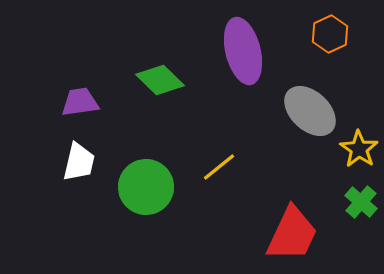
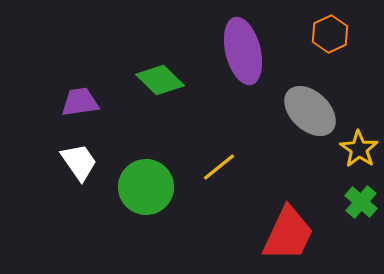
white trapezoid: rotated 48 degrees counterclockwise
red trapezoid: moved 4 px left
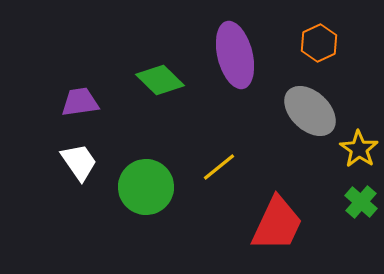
orange hexagon: moved 11 px left, 9 px down
purple ellipse: moved 8 px left, 4 px down
red trapezoid: moved 11 px left, 10 px up
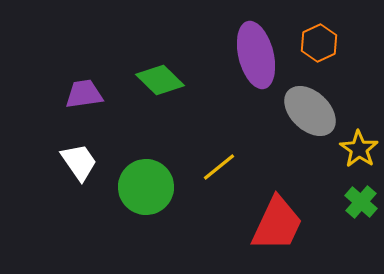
purple ellipse: moved 21 px right
purple trapezoid: moved 4 px right, 8 px up
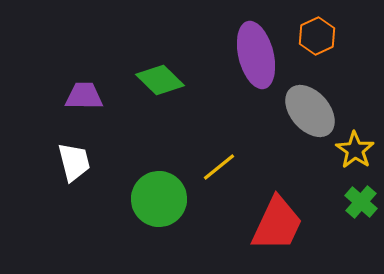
orange hexagon: moved 2 px left, 7 px up
purple trapezoid: moved 2 px down; rotated 9 degrees clockwise
gray ellipse: rotated 6 degrees clockwise
yellow star: moved 4 px left, 1 px down
white trapezoid: moved 5 px left; rotated 21 degrees clockwise
green circle: moved 13 px right, 12 px down
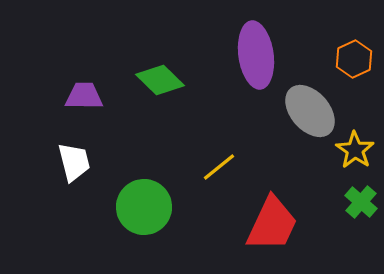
orange hexagon: moved 37 px right, 23 px down
purple ellipse: rotated 6 degrees clockwise
green circle: moved 15 px left, 8 px down
red trapezoid: moved 5 px left
